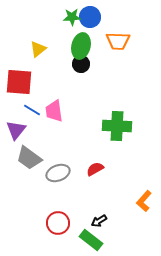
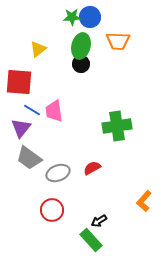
green cross: rotated 12 degrees counterclockwise
purple triangle: moved 5 px right, 2 px up
red semicircle: moved 3 px left, 1 px up
red circle: moved 6 px left, 13 px up
green rectangle: rotated 10 degrees clockwise
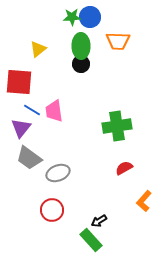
green ellipse: rotated 15 degrees counterclockwise
red semicircle: moved 32 px right
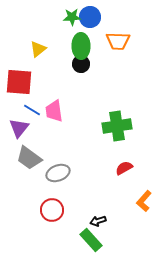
purple triangle: moved 2 px left
black arrow: moved 1 px left; rotated 14 degrees clockwise
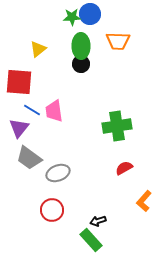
blue circle: moved 3 px up
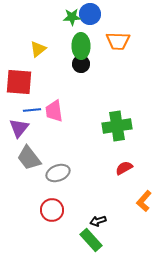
blue line: rotated 36 degrees counterclockwise
gray trapezoid: rotated 16 degrees clockwise
